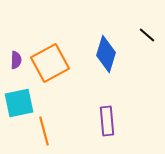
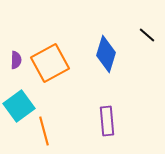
cyan square: moved 3 px down; rotated 24 degrees counterclockwise
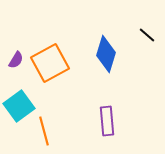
purple semicircle: rotated 30 degrees clockwise
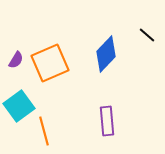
blue diamond: rotated 27 degrees clockwise
orange square: rotated 6 degrees clockwise
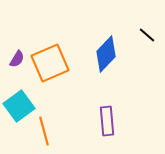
purple semicircle: moved 1 px right, 1 px up
